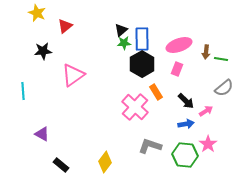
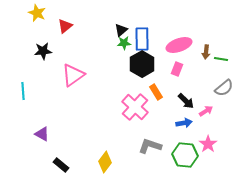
blue arrow: moved 2 px left, 1 px up
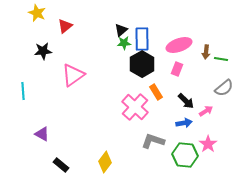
gray L-shape: moved 3 px right, 5 px up
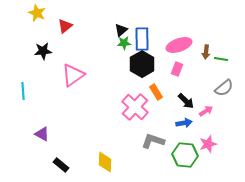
pink star: rotated 18 degrees clockwise
yellow diamond: rotated 35 degrees counterclockwise
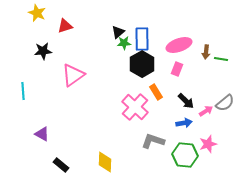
red triangle: rotated 21 degrees clockwise
black triangle: moved 3 px left, 2 px down
gray semicircle: moved 1 px right, 15 px down
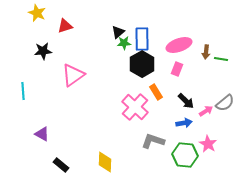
pink star: rotated 24 degrees counterclockwise
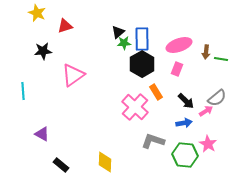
gray semicircle: moved 8 px left, 5 px up
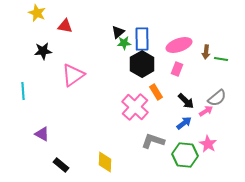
red triangle: rotated 28 degrees clockwise
blue arrow: rotated 28 degrees counterclockwise
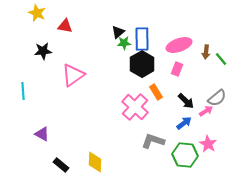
green line: rotated 40 degrees clockwise
yellow diamond: moved 10 px left
